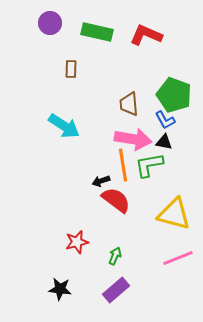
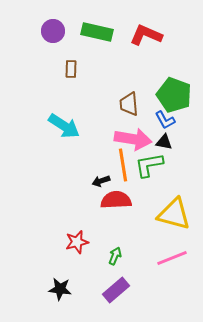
purple circle: moved 3 px right, 8 px down
red semicircle: rotated 40 degrees counterclockwise
pink line: moved 6 px left
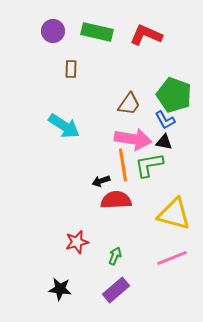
brown trapezoid: rotated 140 degrees counterclockwise
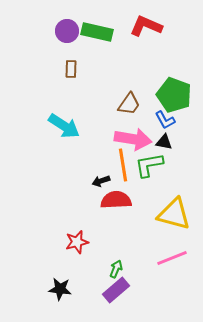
purple circle: moved 14 px right
red L-shape: moved 9 px up
green arrow: moved 1 px right, 13 px down
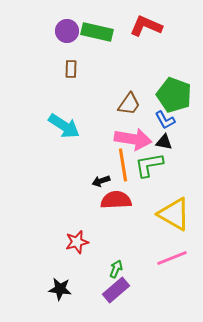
yellow triangle: rotated 15 degrees clockwise
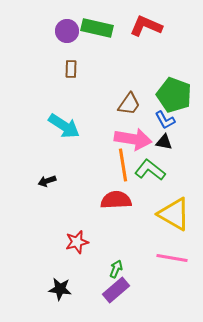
green rectangle: moved 4 px up
green L-shape: moved 1 px right, 5 px down; rotated 48 degrees clockwise
black arrow: moved 54 px left
pink line: rotated 32 degrees clockwise
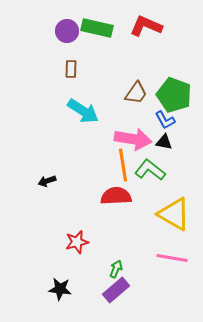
brown trapezoid: moved 7 px right, 11 px up
cyan arrow: moved 19 px right, 15 px up
red semicircle: moved 4 px up
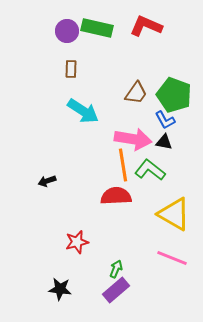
pink line: rotated 12 degrees clockwise
